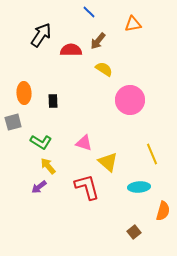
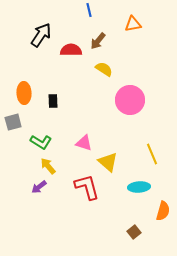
blue line: moved 2 px up; rotated 32 degrees clockwise
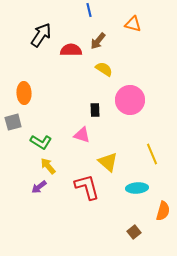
orange triangle: rotated 24 degrees clockwise
black rectangle: moved 42 px right, 9 px down
pink triangle: moved 2 px left, 8 px up
cyan ellipse: moved 2 px left, 1 px down
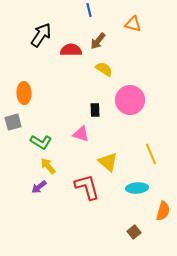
pink triangle: moved 1 px left, 1 px up
yellow line: moved 1 px left
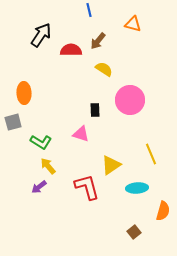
yellow triangle: moved 3 px right, 3 px down; rotated 45 degrees clockwise
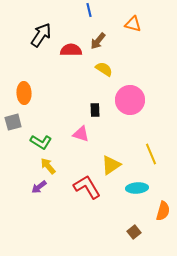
red L-shape: rotated 16 degrees counterclockwise
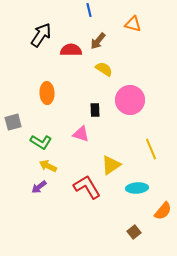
orange ellipse: moved 23 px right
yellow line: moved 5 px up
yellow arrow: rotated 24 degrees counterclockwise
orange semicircle: rotated 24 degrees clockwise
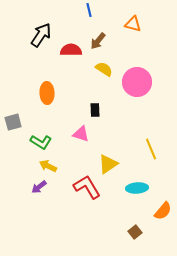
pink circle: moved 7 px right, 18 px up
yellow triangle: moved 3 px left, 1 px up
brown square: moved 1 px right
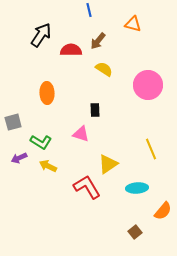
pink circle: moved 11 px right, 3 px down
purple arrow: moved 20 px left, 29 px up; rotated 14 degrees clockwise
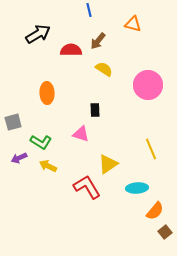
black arrow: moved 3 px left, 1 px up; rotated 25 degrees clockwise
orange semicircle: moved 8 px left
brown square: moved 30 px right
